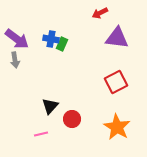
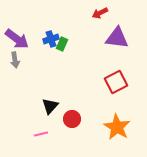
blue cross: rotated 28 degrees counterclockwise
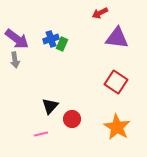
red square: rotated 30 degrees counterclockwise
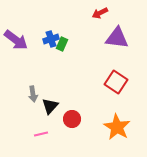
purple arrow: moved 1 px left, 1 px down
gray arrow: moved 18 px right, 34 px down
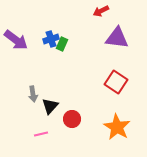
red arrow: moved 1 px right, 2 px up
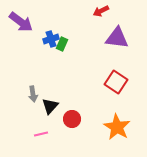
purple arrow: moved 5 px right, 18 px up
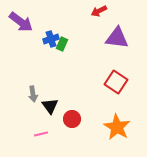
red arrow: moved 2 px left
black triangle: rotated 18 degrees counterclockwise
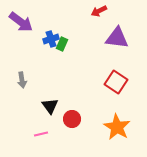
gray arrow: moved 11 px left, 14 px up
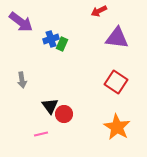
red circle: moved 8 px left, 5 px up
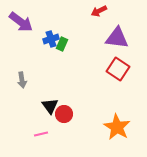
red square: moved 2 px right, 13 px up
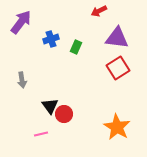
purple arrow: rotated 90 degrees counterclockwise
green rectangle: moved 14 px right, 3 px down
red square: moved 1 px up; rotated 25 degrees clockwise
